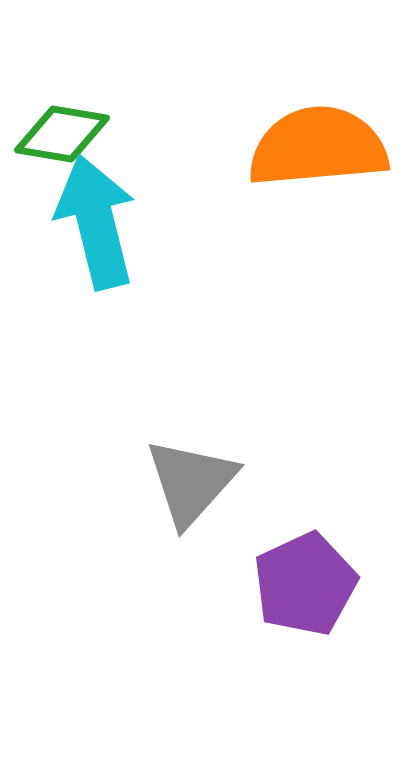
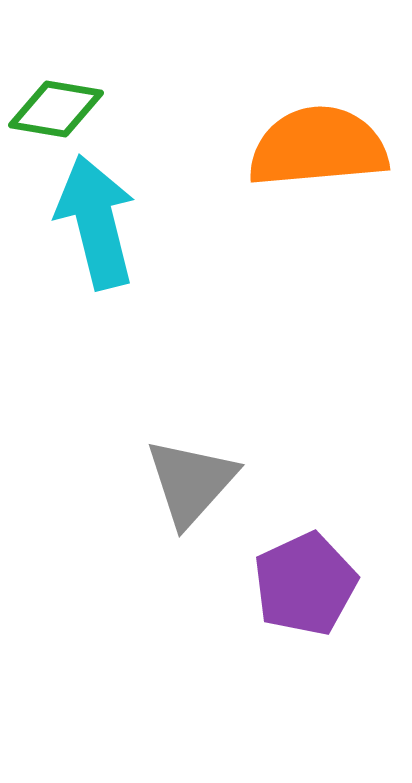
green diamond: moved 6 px left, 25 px up
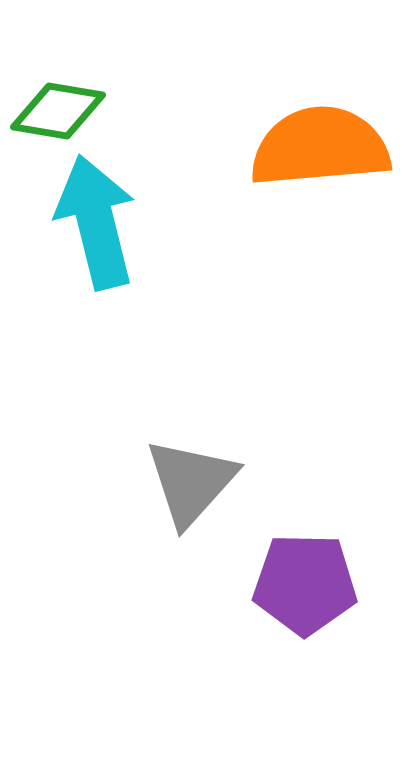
green diamond: moved 2 px right, 2 px down
orange semicircle: moved 2 px right
purple pentagon: rotated 26 degrees clockwise
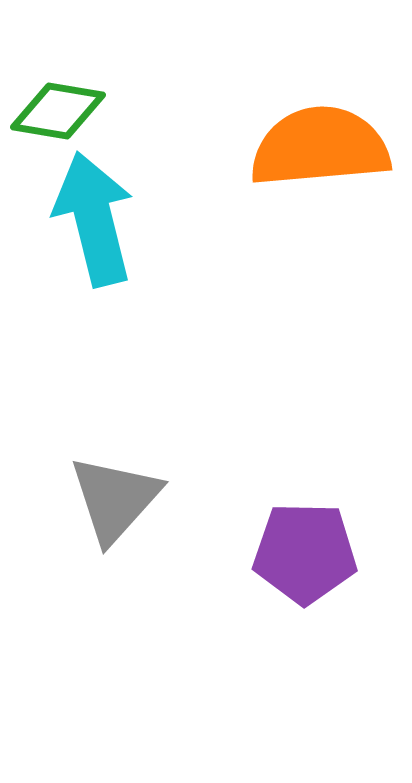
cyan arrow: moved 2 px left, 3 px up
gray triangle: moved 76 px left, 17 px down
purple pentagon: moved 31 px up
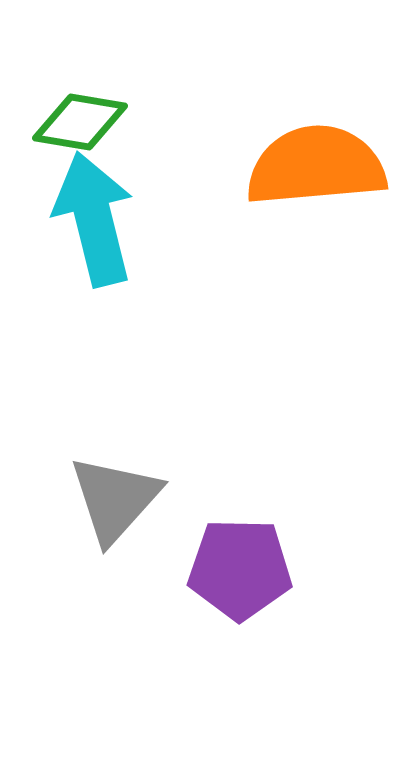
green diamond: moved 22 px right, 11 px down
orange semicircle: moved 4 px left, 19 px down
purple pentagon: moved 65 px left, 16 px down
